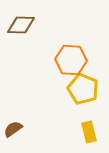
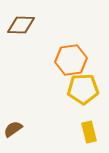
orange hexagon: rotated 12 degrees counterclockwise
yellow pentagon: rotated 24 degrees counterclockwise
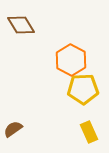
brown diamond: rotated 56 degrees clockwise
orange hexagon: rotated 24 degrees counterclockwise
yellow rectangle: rotated 10 degrees counterclockwise
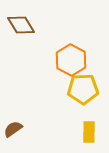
yellow rectangle: rotated 25 degrees clockwise
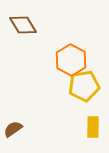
brown diamond: moved 2 px right
yellow pentagon: moved 1 px right, 3 px up; rotated 8 degrees counterclockwise
yellow rectangle: moved 4 px right, 5 px up
